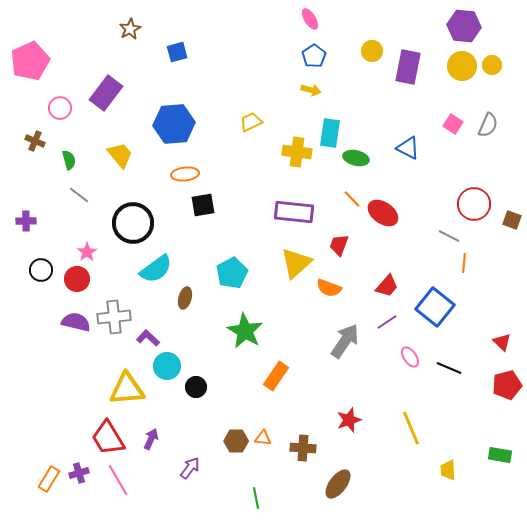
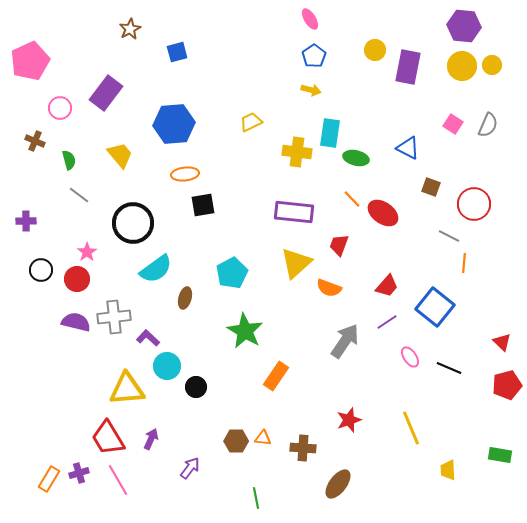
yellow circle at (372, 51): moved 3 px right, 1 px up
brown square at (512, 220): moved 81 px left, 33 px up
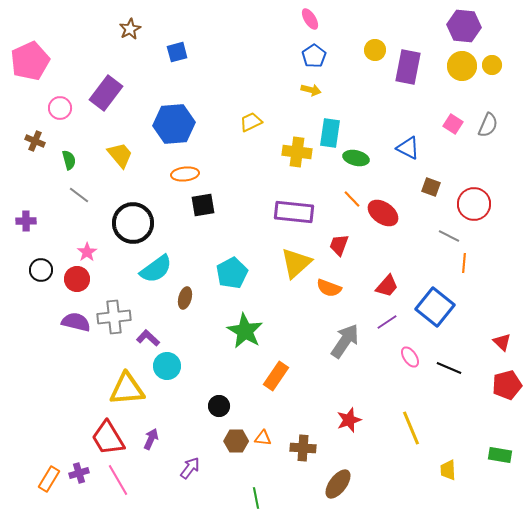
black circle at (196, 387): moved 23 px right, 19 px down
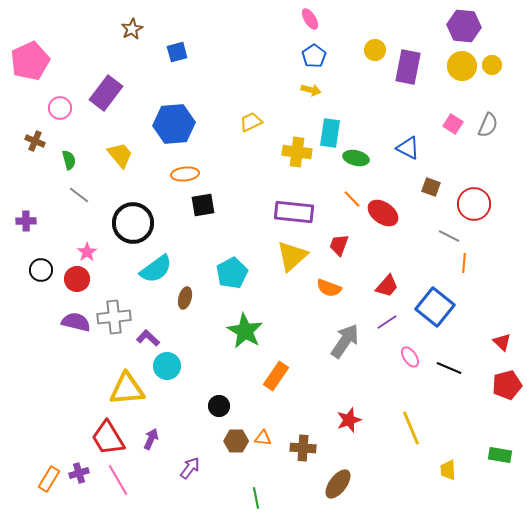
brown star at (130, 29): moved 2 px right
yellow triangle at (296, 263): moved 4 px left, 7 px up
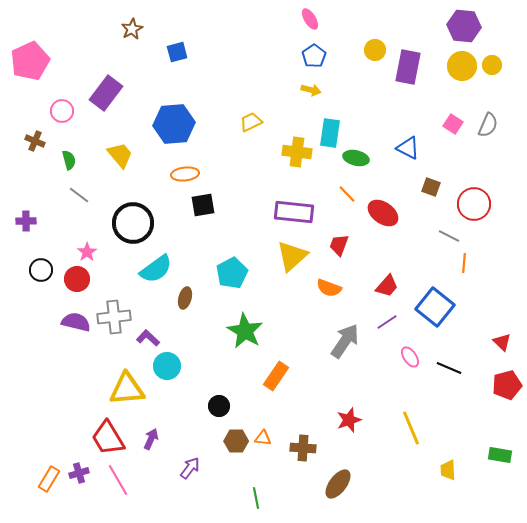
pink circle at (60, 108): moved 2 px right, 3 px down
orange line at (352, 199): moved 5 px left, 5 px up
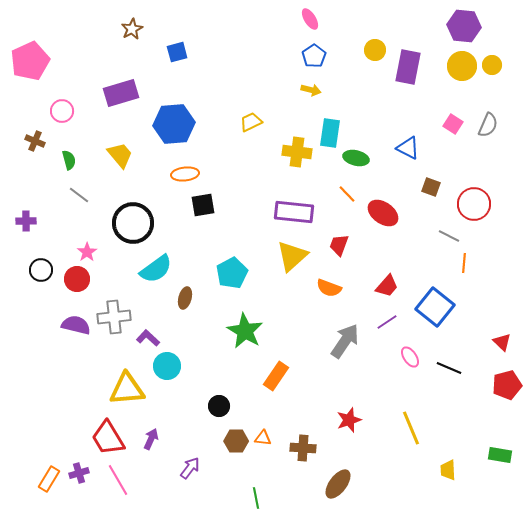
purple rectangle at (106, 93): moved 15 px right; rotated 36 degrees clockwise
purple semicircle at (76, 322): moved 3 px down
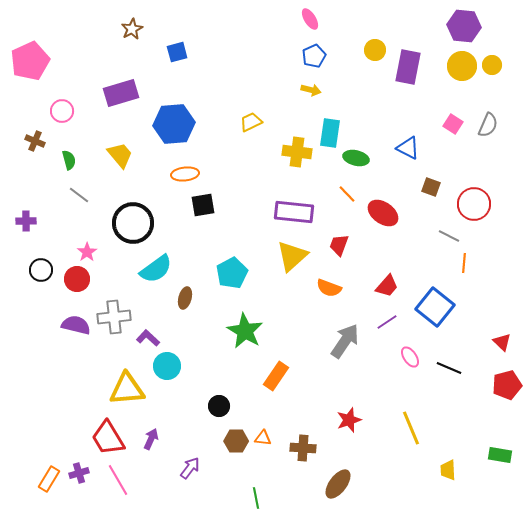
blue pentagon at (314, 56): rotated 10 degrees clockwise
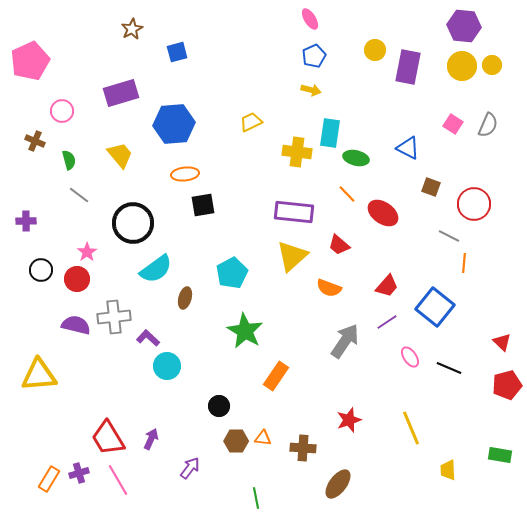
red trapezoid at (339, 245): rotated 70 degrees counterclockwise
yellow triangle at (127, 389): moved 88 px left, 14 px up
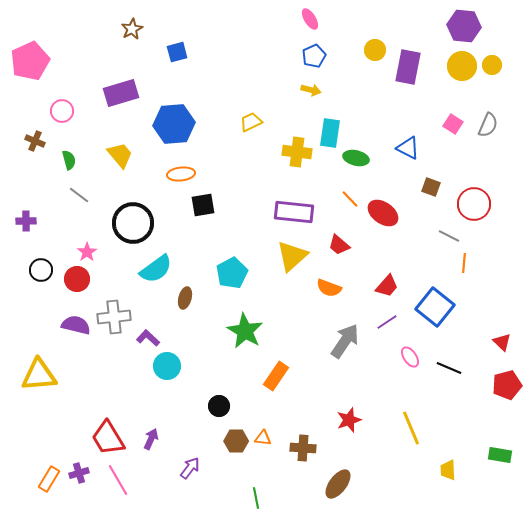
orange ellipse at (185, 174): moved 4 px left
orange line at (347, 194): moved 3 px right, 5 px down
